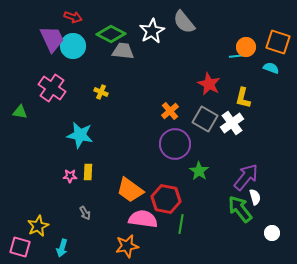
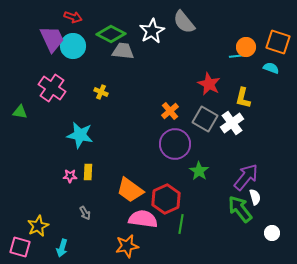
red hexagon: rotated 24 degrees clockwise
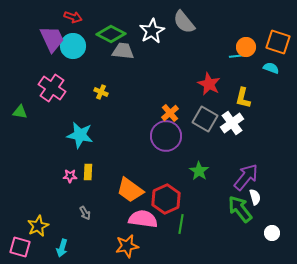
orange cross: moved 2 px down
purple circle: moved 9 px left, 8 px up
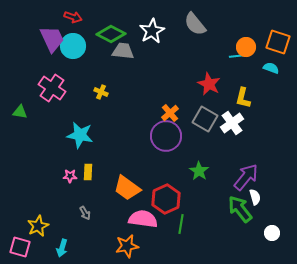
gray semicircle: moved 11 px right, 2 px down
orange trapezoid: moved 3 px left, 2 px up
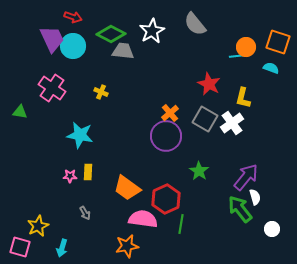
white circle: moved 4 px up
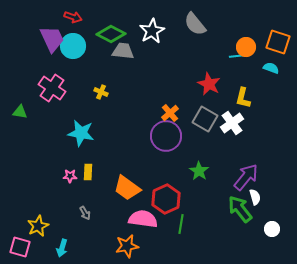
cyan star: moved 1 px right, 2 px up
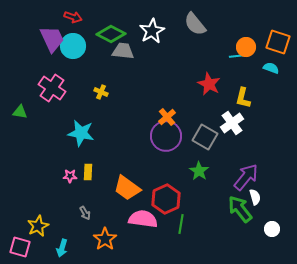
orange cross: moved 3 px left, 4 px down
gray square: moved 18 px down
orange star: moved 22 px left, 7 px up; rotated 25 degrees counterclockwise
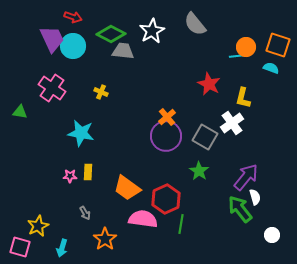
orange square: moved 3 px down
white circle: moved 6 px down
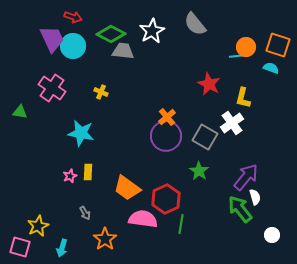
pink star: rotated 24 degrees counterclockwise
